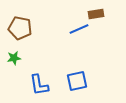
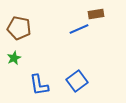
brown pentagon: moved 1 px left
green star: rotated 16 degrees counterclockwise
blue square: rotated 25 degrees counterclockwise
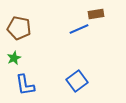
blue L-shape: moved 14 px left
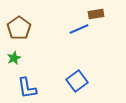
brown pentagon: rotated 25 degrees clockwise
blue L-shape: moved 2 px right, 3 px down
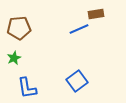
brown pentagon: rotated 30 degrees clockwise
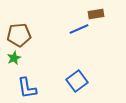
brown pentagon: moved 7 px down
